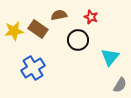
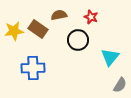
blue cross: rotated 30 degrees clockwise
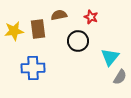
brown rectangle: rotated 48 degrees clockwise
black circle: moved 1 px down
gray semicircle: moved 8 px up
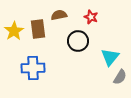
yellow star: rotated 24 degrees counterclockwise
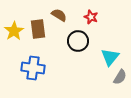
brown semicircle: rotated 42 degrees clockwise
blue cross: rotated 10 degrees clockwise
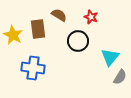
yellow star: moved 1 px left, 4 px down; rotated 12 degrees counterclockwise
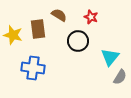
yellow star: rotated 12 degrees counterclockwise
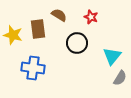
black circle: moved 1 px left, 2 px down
cyan triangle: moved 2 px right, 1 px up
gray semicircle: moved 1 px down
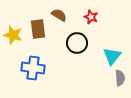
gray semicircle: rotated 35 degrees counterclockwise
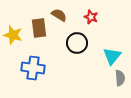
brown rectangle: moved 1 px right, 1 px up
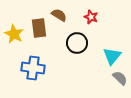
yellow star: moved 1 px right, 1 px up; rotated 12 degrees clockwise
gray semicircle: rotated 42 degrees counterclockwise
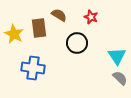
cyan triangle: moved 5 px right; rotated 12 degrees counterclockwise
